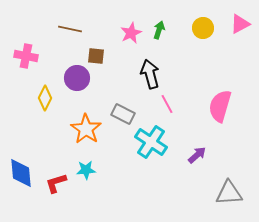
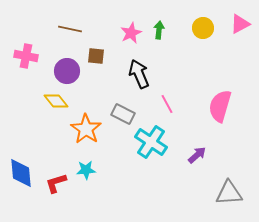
green arrow: rotated 12 degrees counterclockwise
black arrow: moved 11 px left; rotated 8 degrees counterclockwise
purple circle: moved 10 px left, 7 px up
yellow diamond: moved 11 px right, 3 px down; rotated 65 degrees counterclockwise
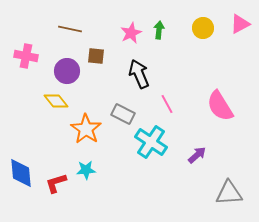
pink semicircle: rotated 48 degrees counterclockwise
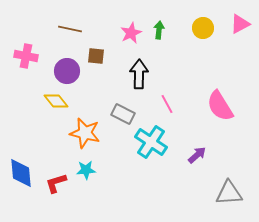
black arrow: rotated 24 degrees clockwise
orange star: moved 1 px left, 4 px down; rotated 20 degrees counterclockwise
